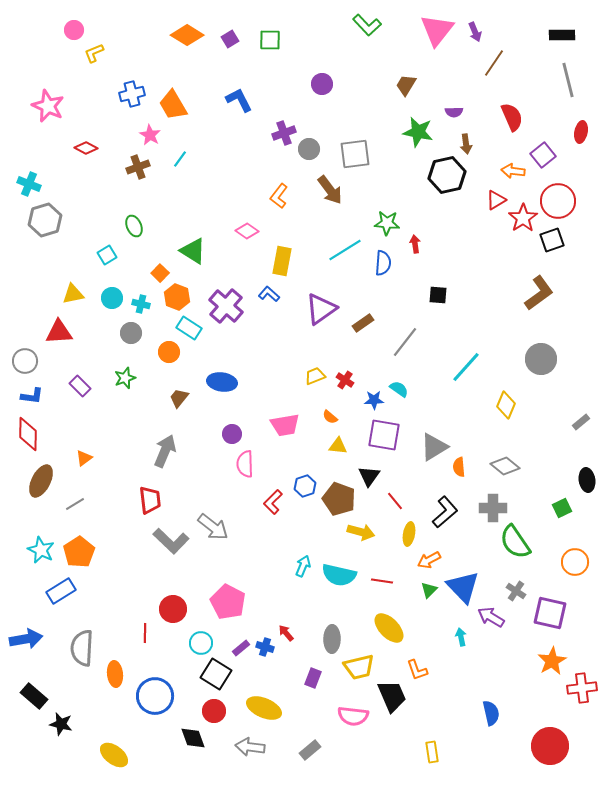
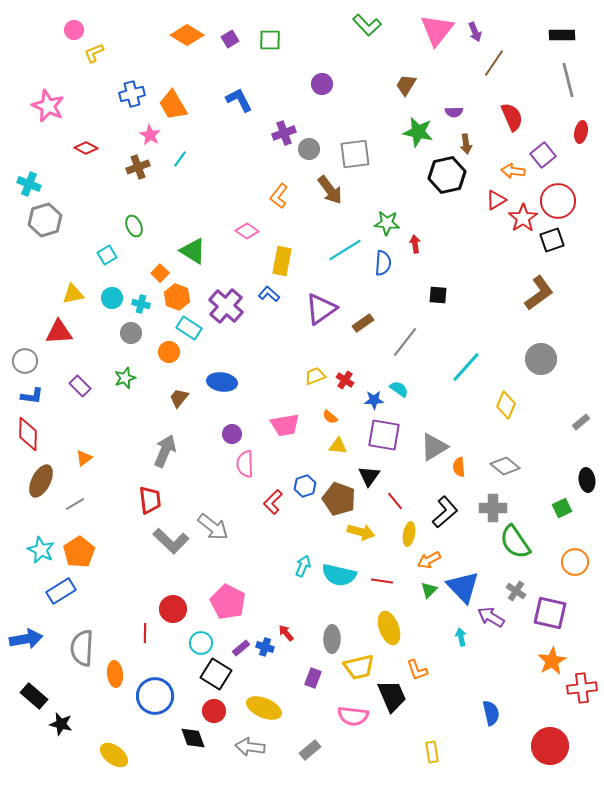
yellow ellipse at (389, 628): rotated 24 degrees clockwise
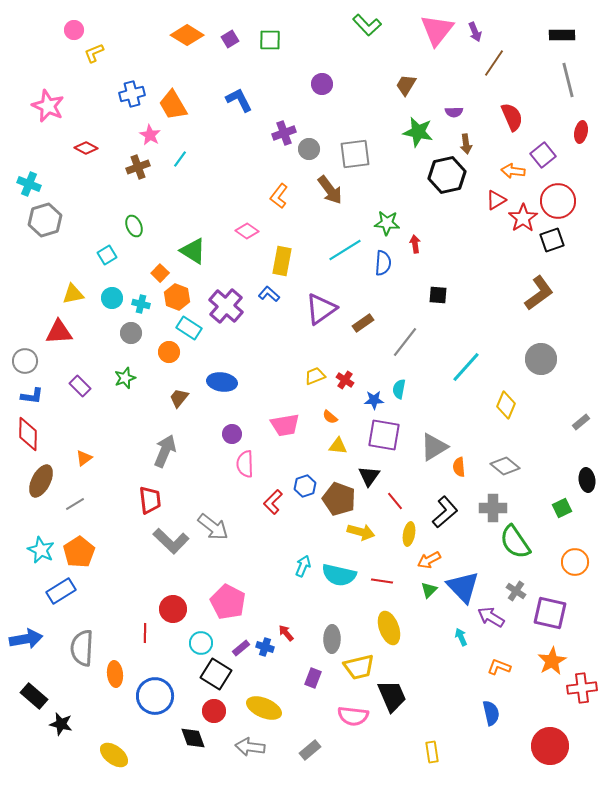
cyan semicircle at (399, 389): rotated 114 degrees counterclockwise
cyan arrow at (461, 637): rotated 12 degrees counterclockwise
orange L-shape at (417, 670): moved 82 px right, 3 px up; rotated 130 degrees clockwise
